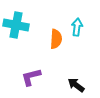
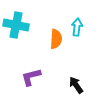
black arrow: rotated 18 degrees clockwise
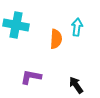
purple L-shape: rotated 25 degrees clockwise
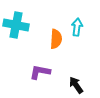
purple L-shape: moved 9 px right, 5 px up
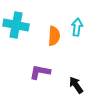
orange semicircle: moved 2 px left, 3 px up
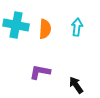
orange semicircle: moved 9 px left, 7 px up
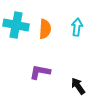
black arrow: moved 2 px right, 1 px down
